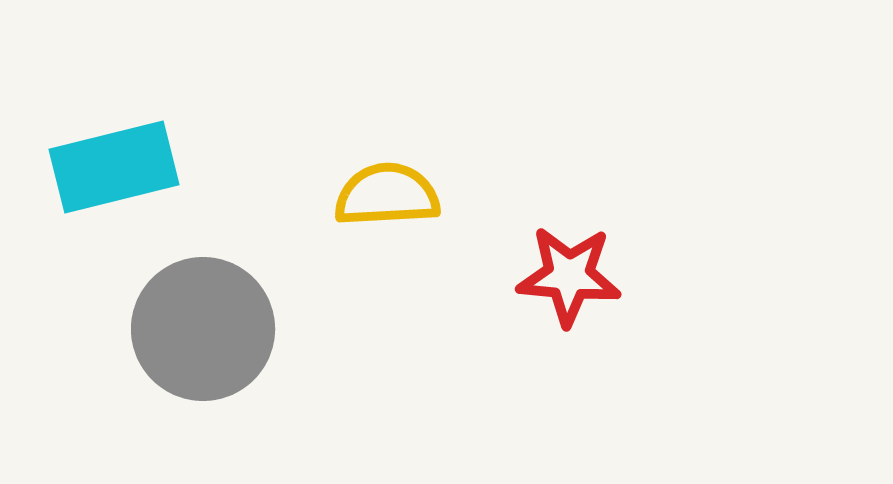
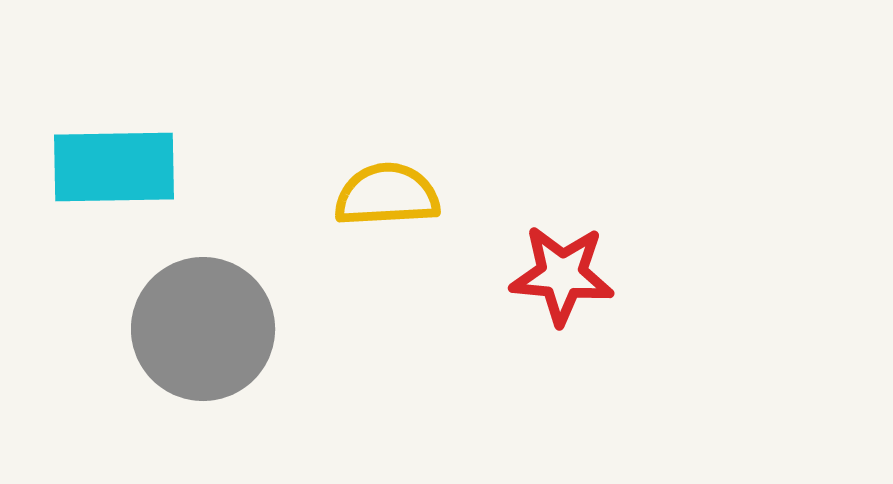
cyan rectangle: rotated 13 degrees clockwise
red star: moved 7 px left, 1 px up
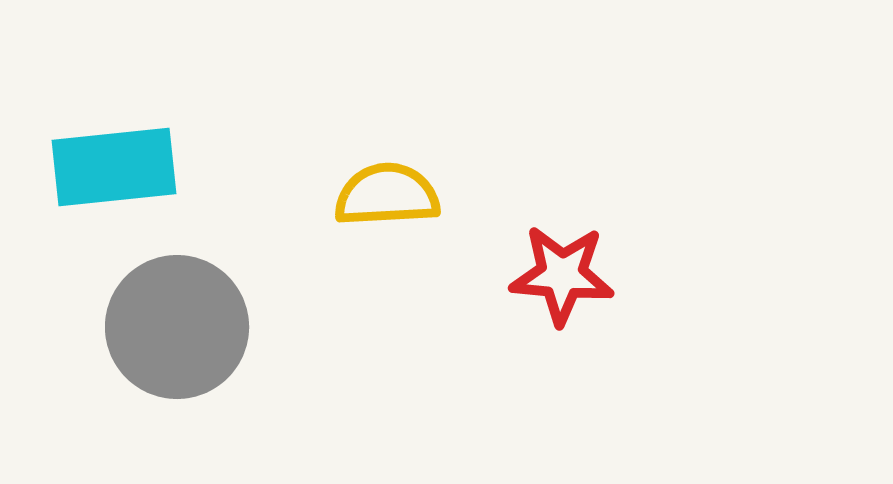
cyan rectangle: rotated 5 degrees counterclockwise
gray circle: moved 26 px left, 2 px up
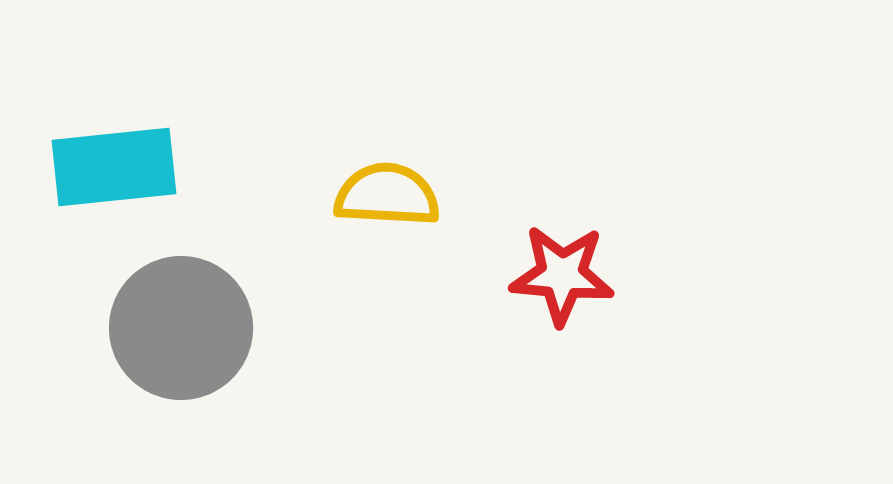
yellow semicircle: rotated 6 degrees clockwise
gray circle: moved 4 px right, 1 px down
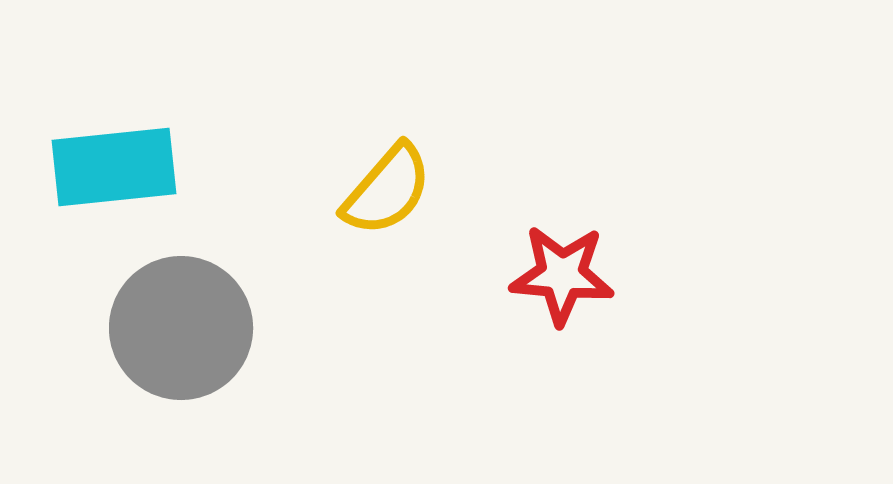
yellow semicircle: moved 5 px up; rotated 128 degrees clockwise
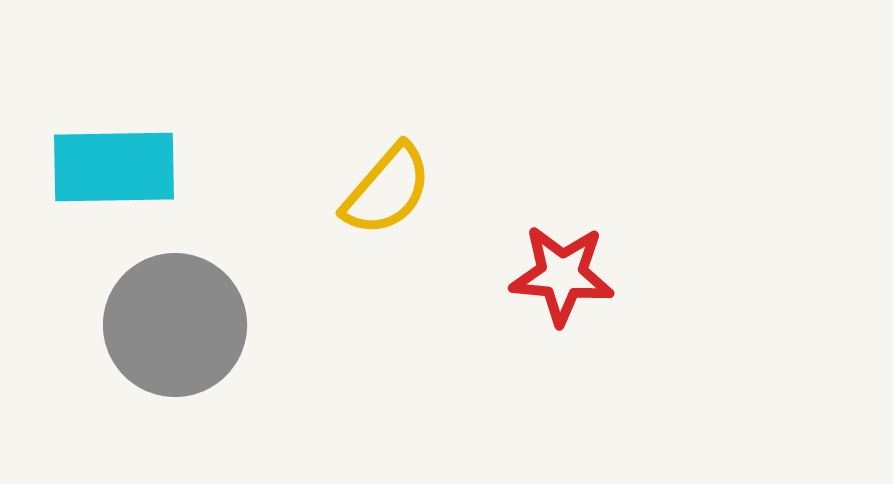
cyan rectangle: rotated 5 degrees clockwise
gray circle: moved 6 px left, 3 px up
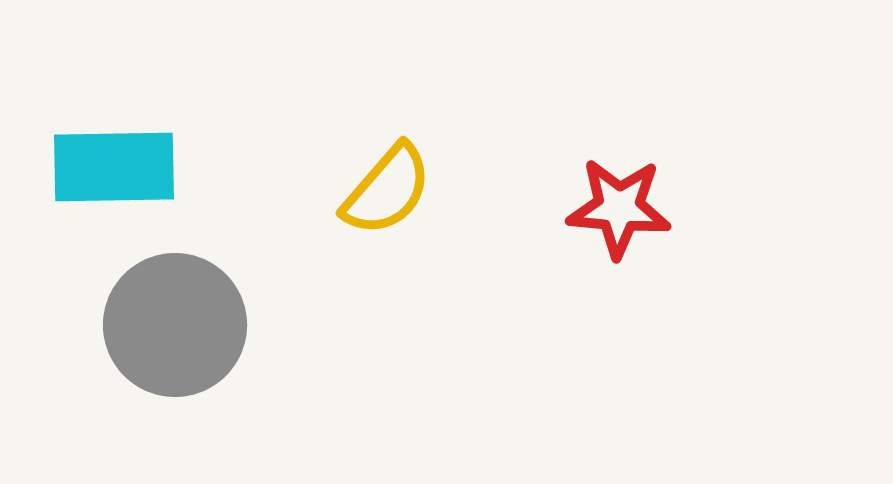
red star: moved 57 px right, 67 px up
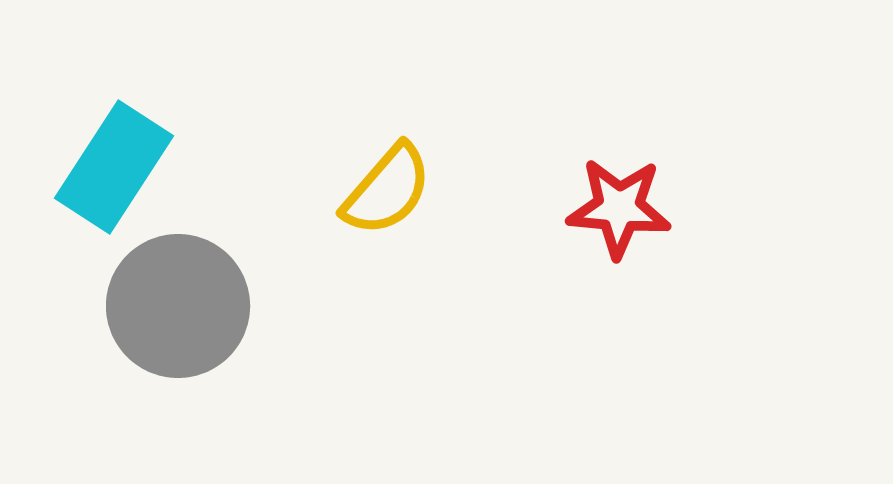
cyan rectangle: rotated 56 degrees counterclockwise
gray circle: moved 3 px right, 19 px up
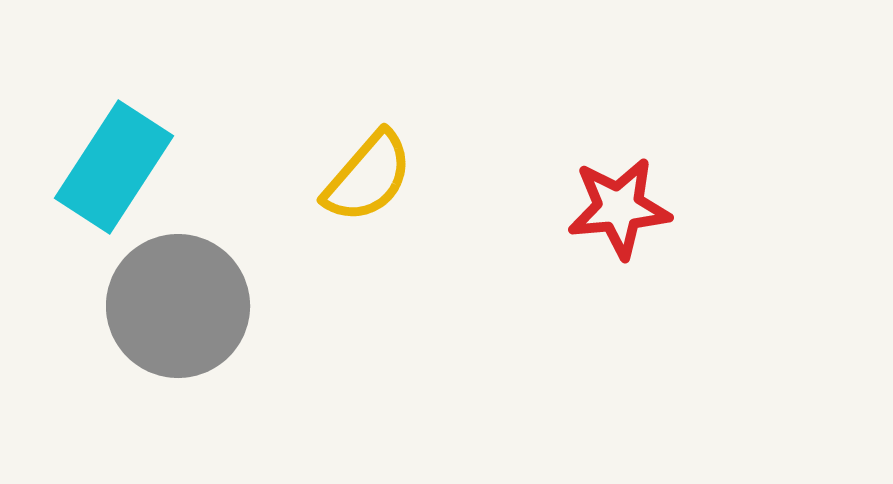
yellow semicircle: moved 19 px left, 13 px up
red star: rotated 10 degrees counterclockwise
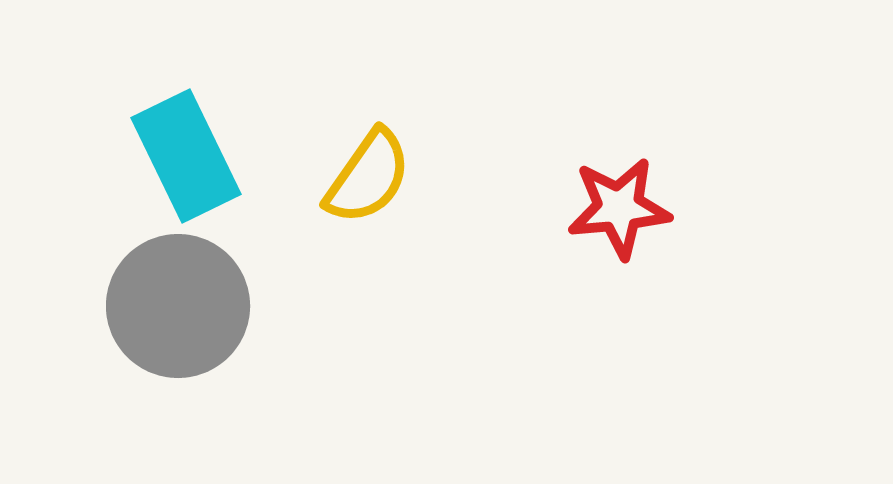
cyan rectangle: moved 72 px right, 11 px up; rotated 59 degrees counterclockwise
yellow semicircle: rotated 6 degrees counterclockwise
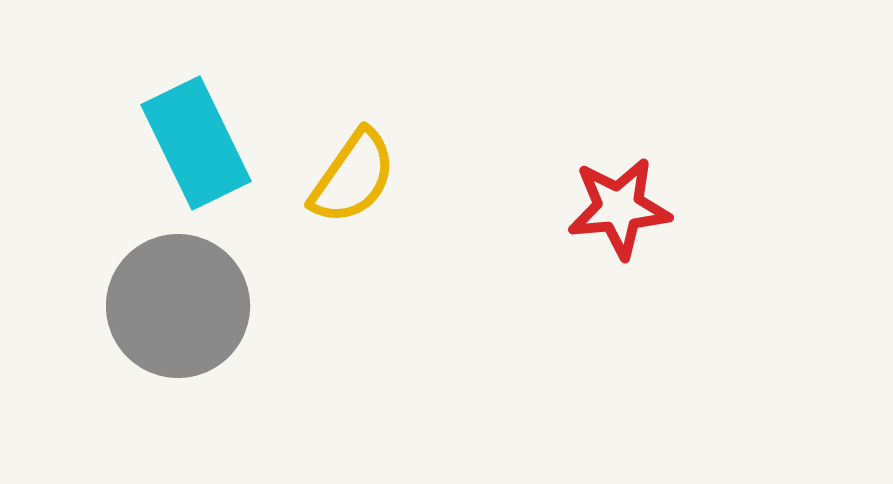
cyan rectangle: moved 10 px right, 13 px up
yellow semicircle: moved 15 px left
